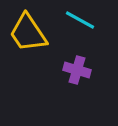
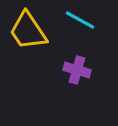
yellow trapezoid: moved 2 px up
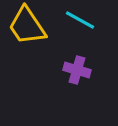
yellow trapezoid: moved 1 px left, 5 px up
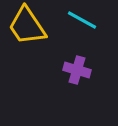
cyan line: moved 2 px right
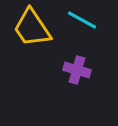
yellow trapezoid: moved 5 px right, 2 px down
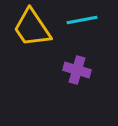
cyan line: rotated 40 degrees counterclockwise
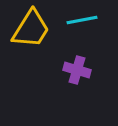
yellow trapezoid: moved 1 px left, 1 px down; rotated 114 degrees counterclockwise
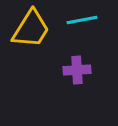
purple cross: rotated 20 degrees counterclockwise
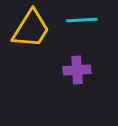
cyan line: rotated 8 degrees clockwise
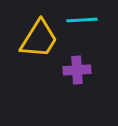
yellow trapezoid: moved 8 px right, 10 px down
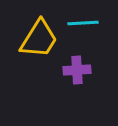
cyan line: moved 1 px right, 3 px down
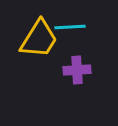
cyan line: moved 13 px left, 4 px down
